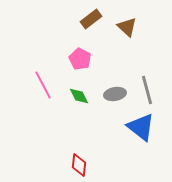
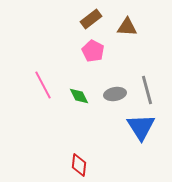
brown triangle: rotated 40 degrees counterclockwise
pink pentagon: moved 13 px right, 8 px up
blue triangle: rotated 20 degrees clockwise
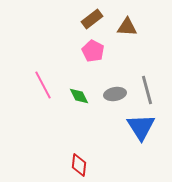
brown rectangle: moved 1 px right
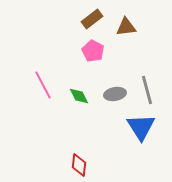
brown triangle: moved 1 px left; rotated 10 degrees counterclockwise
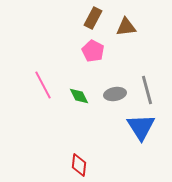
brown rectangle: moved 1 px right, 1 px up; rotated 25 degrees counterclockwise
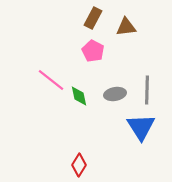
pink line: moved 8 px right, 5 px up; rotated 24 degrees counterclockwise
gray line: rotated 16 degrees clockwise
green diamond: rotated 15 degrees clockwise
red diamond: rotated 25 degrees clockwise
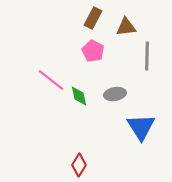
gray line: moved 34 px up
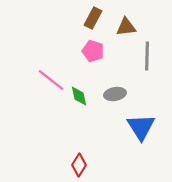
pink pentagon: rotated 10 degrees counterclockwise
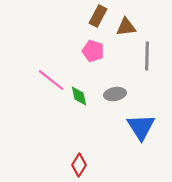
brown rectangle: moved 5 px right, 2 px up
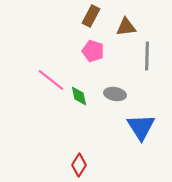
brown rectangle: moved 7 px left
gray ellipse: rotated 20 degrees clockwise
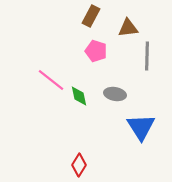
brown triangle: moved 2 px right, 1 px down
pink pentagon: moved 3 px right
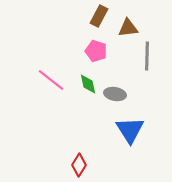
brown rectangle: moved 8 px right
green diamond: moved 9 px right, 12 px up
blue triangle: moved 11 px left, 3 px down
